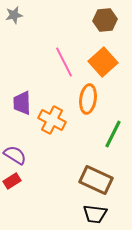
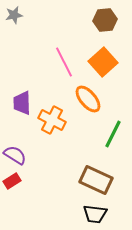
orange ellipse: rotated 48 degrees counterclockwise
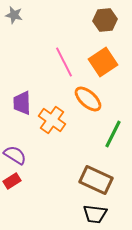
gray star: rotated 24 degrees clockwise
orange square: rotated 8 degrees clockwise
orange ellipse: rotated 8 degrees counterclockwise
orange cross: rotated 8 degrees clockwise
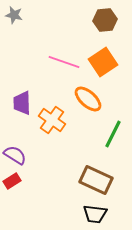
pink line: rotated 44 degrees counterclockwise
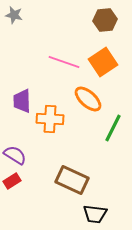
purple trapezoid: moved 2 px up
orange cross: moved 2 px left, 1 px up; rotated 32 degrees counterclockwise
green line: moved 6 px up
brown rectangle: moved 24 px left
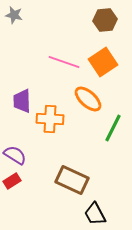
black trapezoid: rotated 55 degrees clockwise
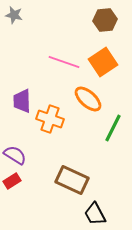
orange cross: rotated 16 degrees clockwise
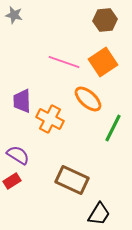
orange cross: rotated 8 degrees clockwise
purple semicircle: moved 3 px right
black trapezoid: moved 4 px right; rotated 120 degrees counterclockwise
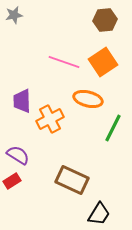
gray star: rotated 24 degrees counterclockwise
orange ellipse: rotated 28 degrees counterclockwise
orange cross: rotated 36 degrees clockwise
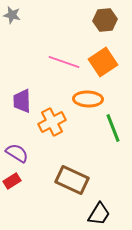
gray star: moved 2 px left; rotated 24 degrees clockwise
orange ellipse: rotated 12 degrees counterclockwise
orange cross: moved 2 px right, 3 px down
green line: rotated 48 degrees counterclockwise
purple semicircle: moved 1 px left, 2 px up
